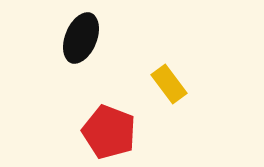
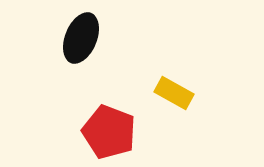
yellow rectangle: moved 5 px right, 9 px down; rotated 24 degrees counterclockwise
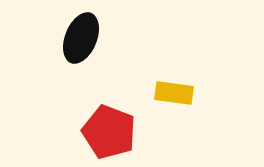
yellow rectangle: rotated 21 degrees counterclockwise
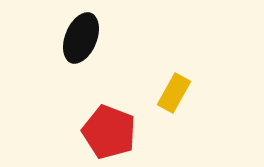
yellow rectangle: rotated 69 degrees counterclockwise
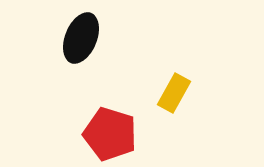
red pentagon: moved 1 px right, 2 px down; rotated 4 degrees counterclockwise
